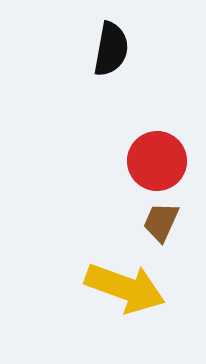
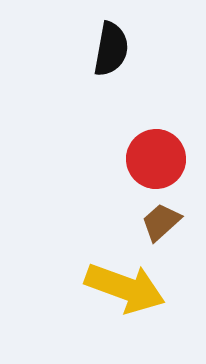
red circle: moved 1 px left, 2 px up
brown trapezoid: rotated 24 degrees clockwise
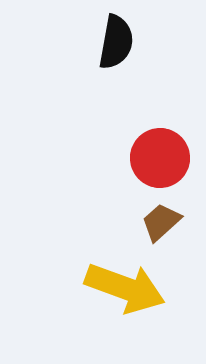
black semicircle: moved 5 px right, 7 px up
red circle: moved 4 px right, 1 px up
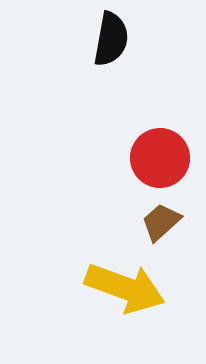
black semicircle: moved 5 px left, 3 px up
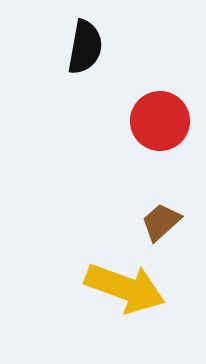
black semicircle: moved 26 px left, 8 px down
red circle: moved 37 px up
